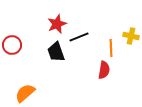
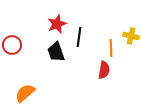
black line: rotated 60 degrees counterclockwise
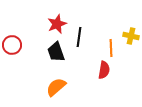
orange semicircle: moved 31 px right, 6 px up
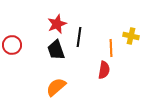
black trapezoid: moved 2 px up
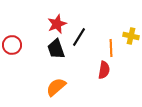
black line: rotated 24 degrees clockwise
black trapezoid: moved 1 px up
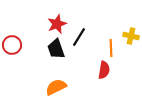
orange semicircle: rotated 15 degrees clockwise
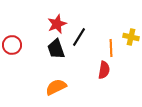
yellow cross: moved 1 px down
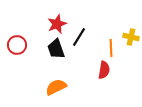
red circle: moved 5 px right
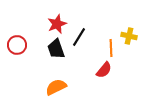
yellow cross: moved 2 px left, 1 px up
red semicircle: rotated 30 degrees clockwise
